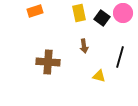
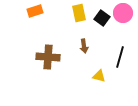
brown cross: moved 5 px up
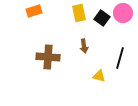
orange rectangle: moved 1 px left
black line: moved 1 px down
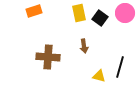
pink circle: moved 2 px right
black square: moved 2 px left
black line: moved 9 px down
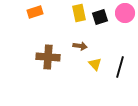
orange rectangle: moved 1 px right, 1 px down
black square: moved 1 px up; rotated 35 degrees clockwise
brown arrow: moved 4 px left; rotated 72 degrees counterclockwise
yellow triangle: moved 4 px left, 12 px up; rotated 32 degrees clockwise
